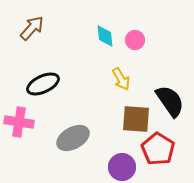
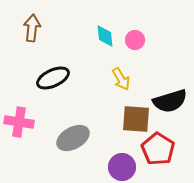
brown arrow: rotated 36 degrees counterclockwise
black ellipse: moved 10 px right, 6 px up
black semicircle: rotated 108 degrees clockwise
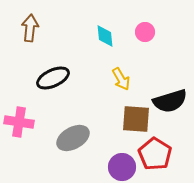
brown arrow: moved 2 px left
pink circle: moved 10 px right, 8 px up
red pentagon: moved 3 px left, 5 px down
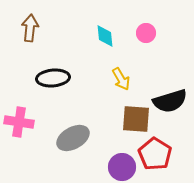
pink circle: moved 1 px right, 1 px down
black ellipse: rotated 20 degrees clockwise
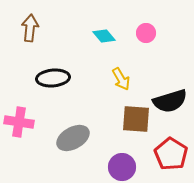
cyan diamond: moved 1 px left; rotated 35 degrees counterclockwise
red pentagon: moved 16 px right
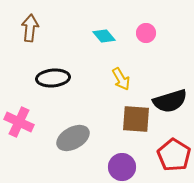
pink cross: rotated 16 degrees clockwise
red pentagon: moved 3 px right, 1 px down
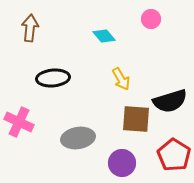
pink circle: moved 5 px right, 14 px up
gray ellipse: moved 5 px right; rotated 20 degrees clockwise
purple circle: moved 4 px up
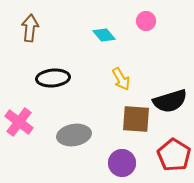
pink circle: moved 5 px left, 2 px down
cyan diamond: moved 1 px up
pink cross: rotated 12 degrees clockwise
gray ellipse: moved 4 px left, 3 px up
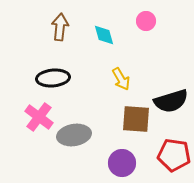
brown arrow: moved 30 px right, 1 px up
cyan diamond: rotated 25 degrees clockwise
black semicircle: moved 1 px right
pink cross: moved 20 px right, 5 px up
red pentagon: rotated 24 degrees counterclockwise
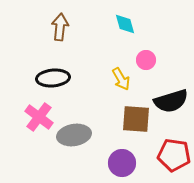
pink circle: moved 39 px down
cyan diamond: moved 21 px right, 11 px up
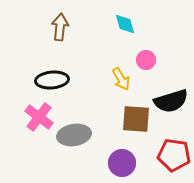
black ellipse: moved 1 px left, 2 px down
